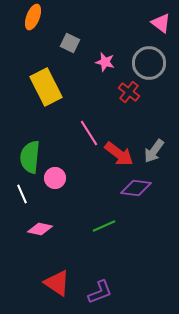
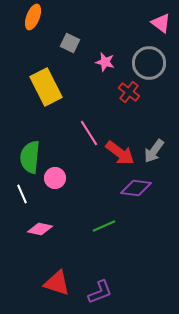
red arrow: moved 1 px right, 1 px up
red triangle: rotated 16 degrees counterclockwise
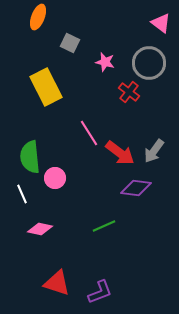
orange ellipse: moved 5 px right
green semicircle: rotated 12 degrees counterclockwise
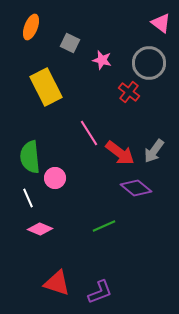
orange ellipse: moved 7 px left, 10 px down
pink star: moved 3 px left, 2 px up
purple diamond: rotated 32 degrees clockwise
white line: moved 6 px right, 4 px down
pink diamond: rotated 10 degrees clockwise
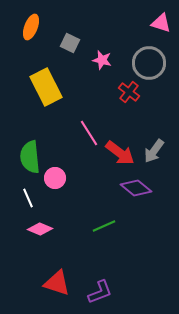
pink triangle: rotated 20 degrees counterclockwise
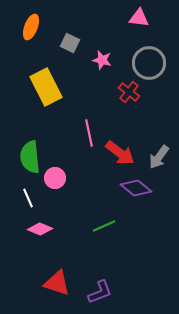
pink triangle: moved 22 px left, 5 px up; rotated 10 degrees counterclockwise
pink line: rotated 20 degrees clockwise
gray arrow: moved 5 px right, 6 px down
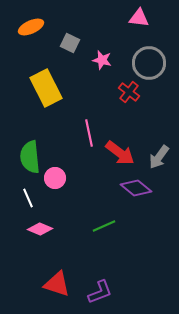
orange ellipse: rotated 45 degrees clockwise
yellow rectangle: moved 1 px down
red triangle: moved 1 px down
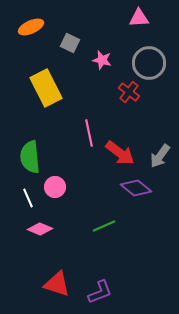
pink triangle: rotated 10 degrees counterclockwise
gray arrow: moved 1 px right, 1 px up
pink circle: moved 9 px down
